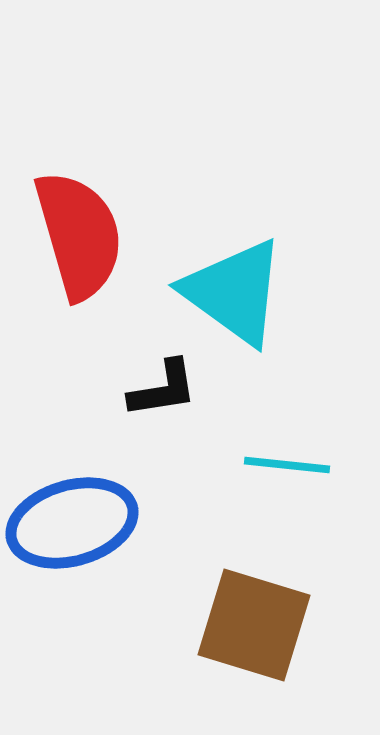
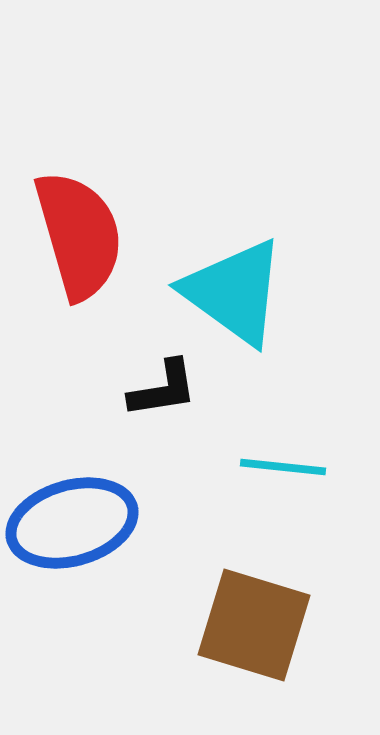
cyan line: moved 4 px left, 2 px down
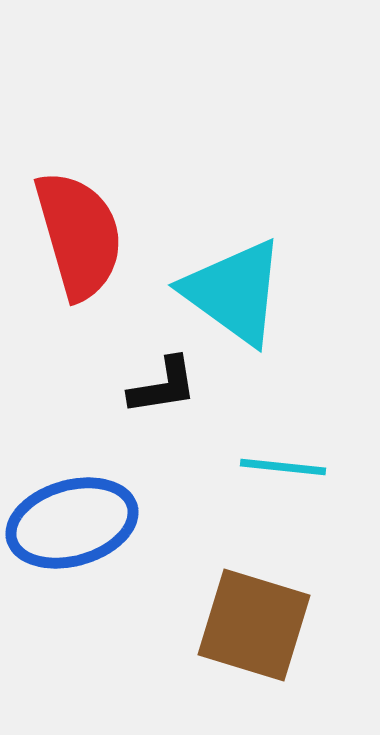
black L-shape: moved 3 px up
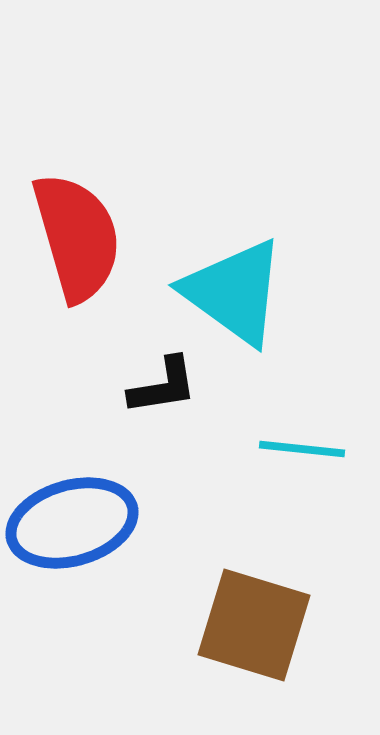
red semicircle: moved 2 px left, 2 px down
cyan line: moved 19 px right, 18 px up
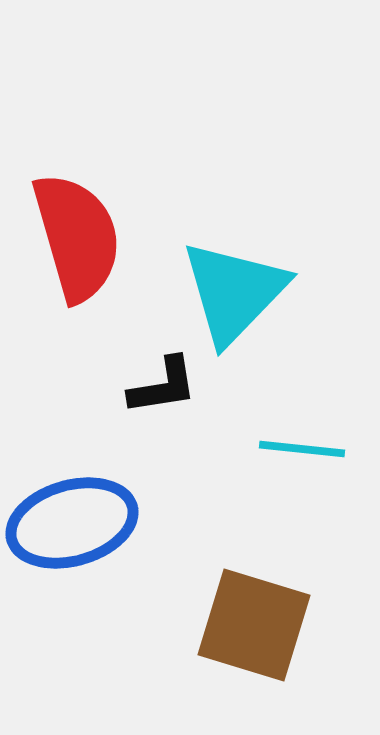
cyan triangle: rotated 38 degrees clockwise
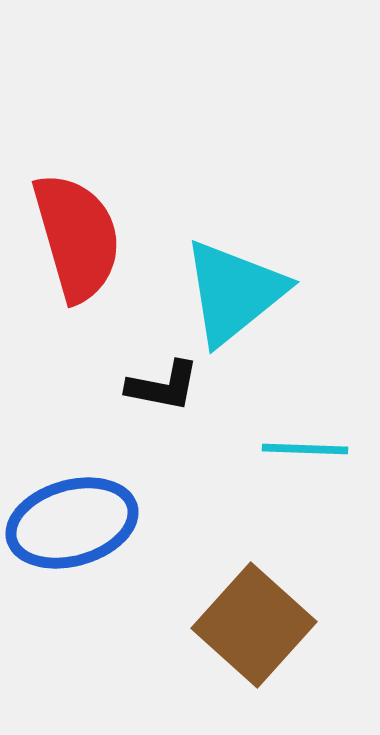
cyan triangle: rotated 7 degrees clockwise
black L-shape: rotated 20 degrees clockwise
cyan line: moved 3 px right; rotated 4 degrees counterclockwise
brown square: rotated 25 degrees clockwise
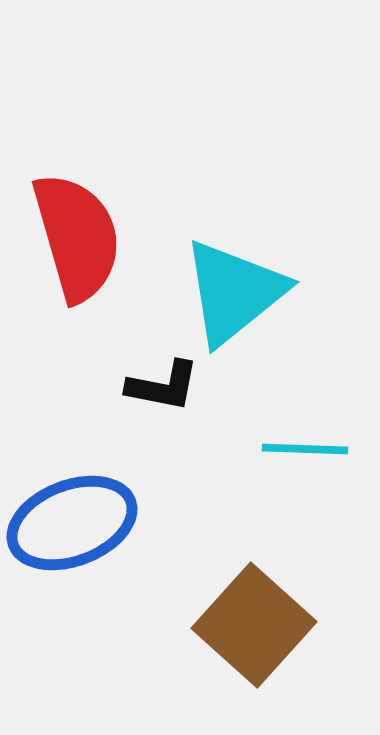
blue ellipse: rotated 5 degrees counterclockwise
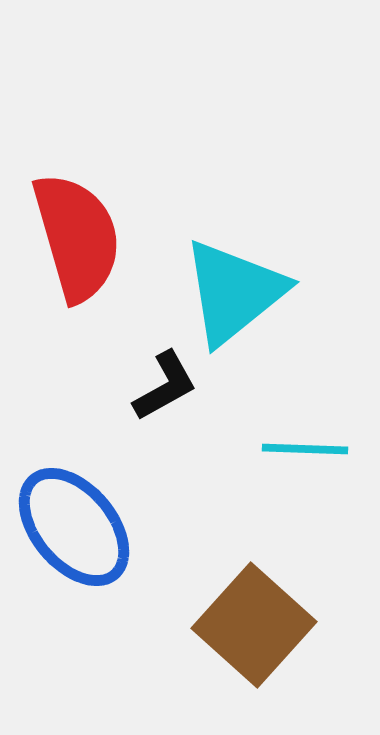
black L-shape: moved 2 px right; rotated 40 degrees counterclockwise
blue ellipse: moved 2 px right, 4 px down; rotated 71 degrees clockwise
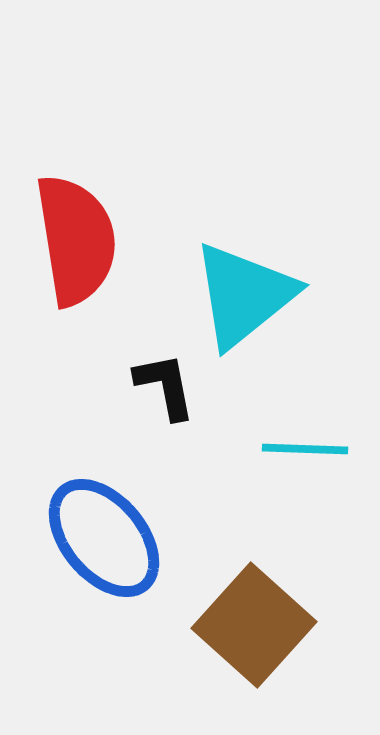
red semicircle: moved 1 px left, 3 px down; rotated 7 degrees clockwise
cyan triangle: moved 10 px right, 3 px down
black L-shape: rotated 72 degrees counterclockwise
blue ellipse: moved 30 px right, 11 px down
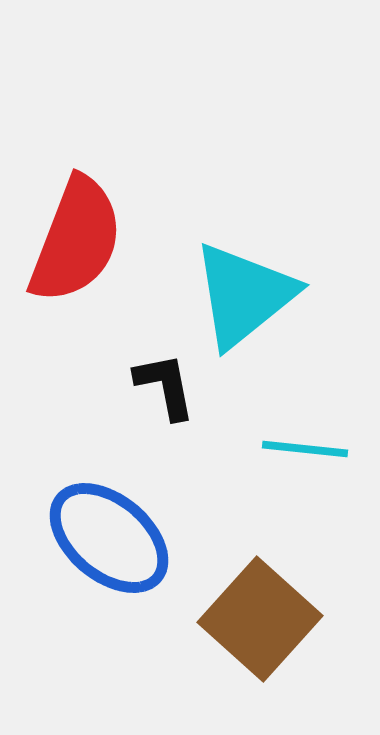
red semicircle: rotated 30 degrees clockwise
cyan line: rotated 4 degrees clockwise
blue ellipse: moved 5 px right; rotated 10 degrees counterclockwise
brown square: moved 6 px right, 6 px up
